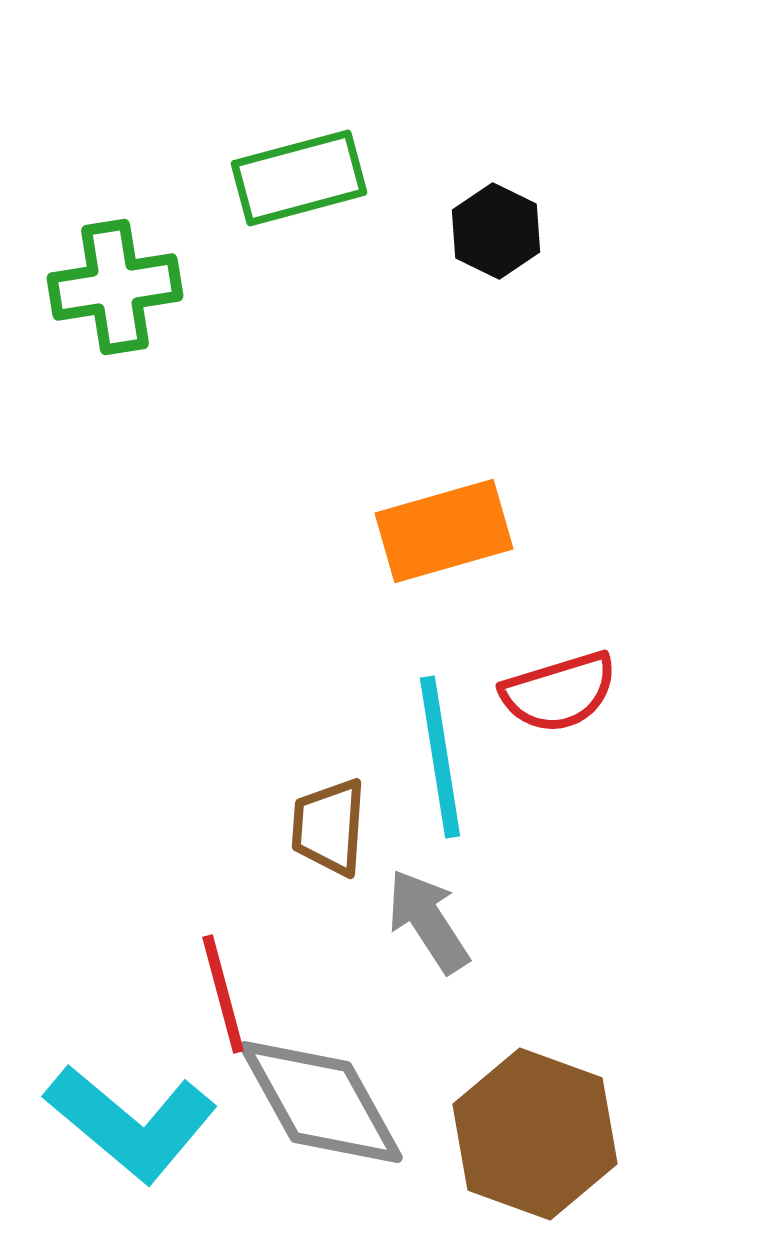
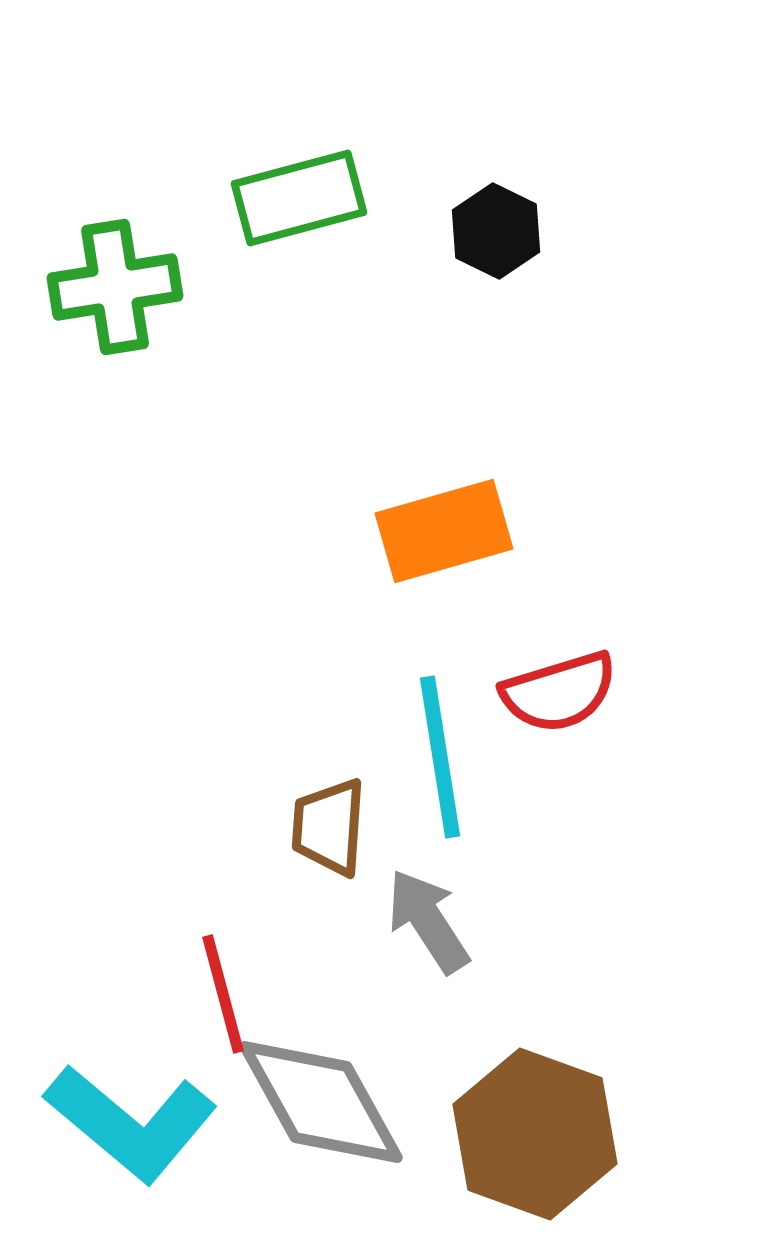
green rectangle: moved 20 px down
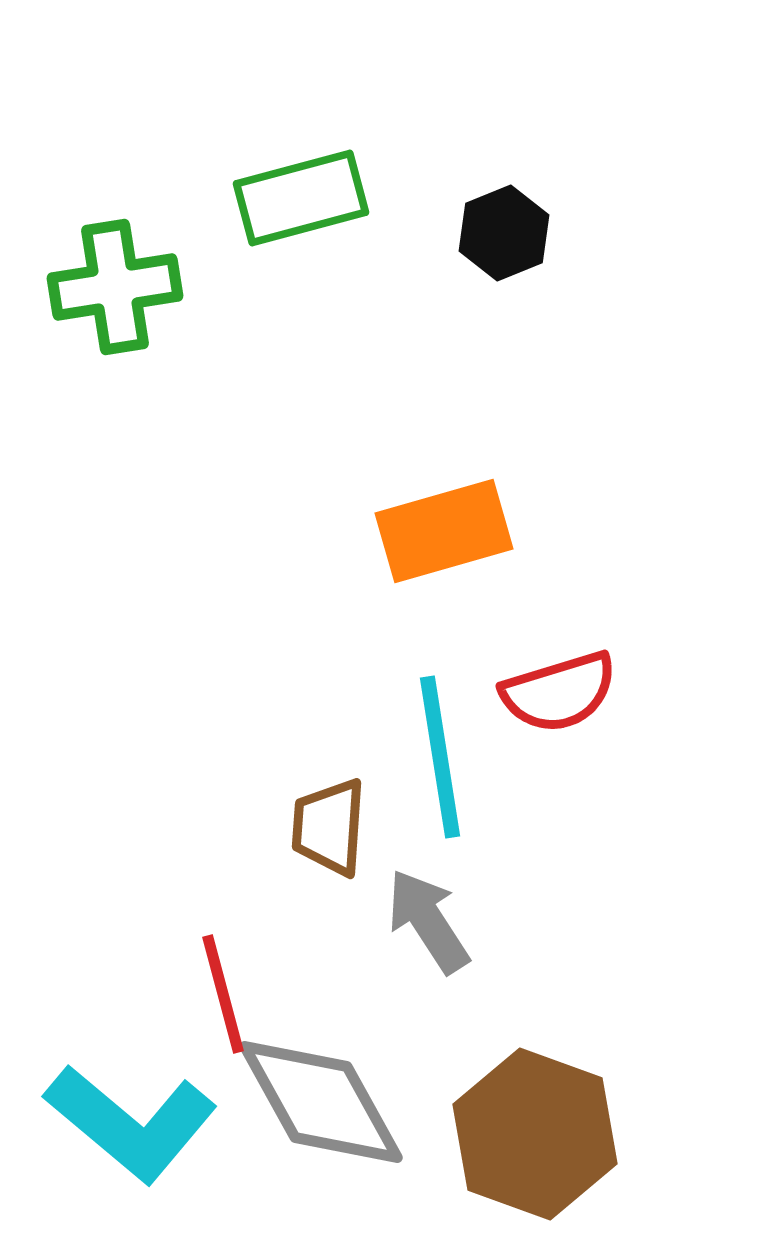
green rectangle: moved 2 px right
black hexagon: moved 8 px right, 2 px down; rotated 12 degrees clockwise
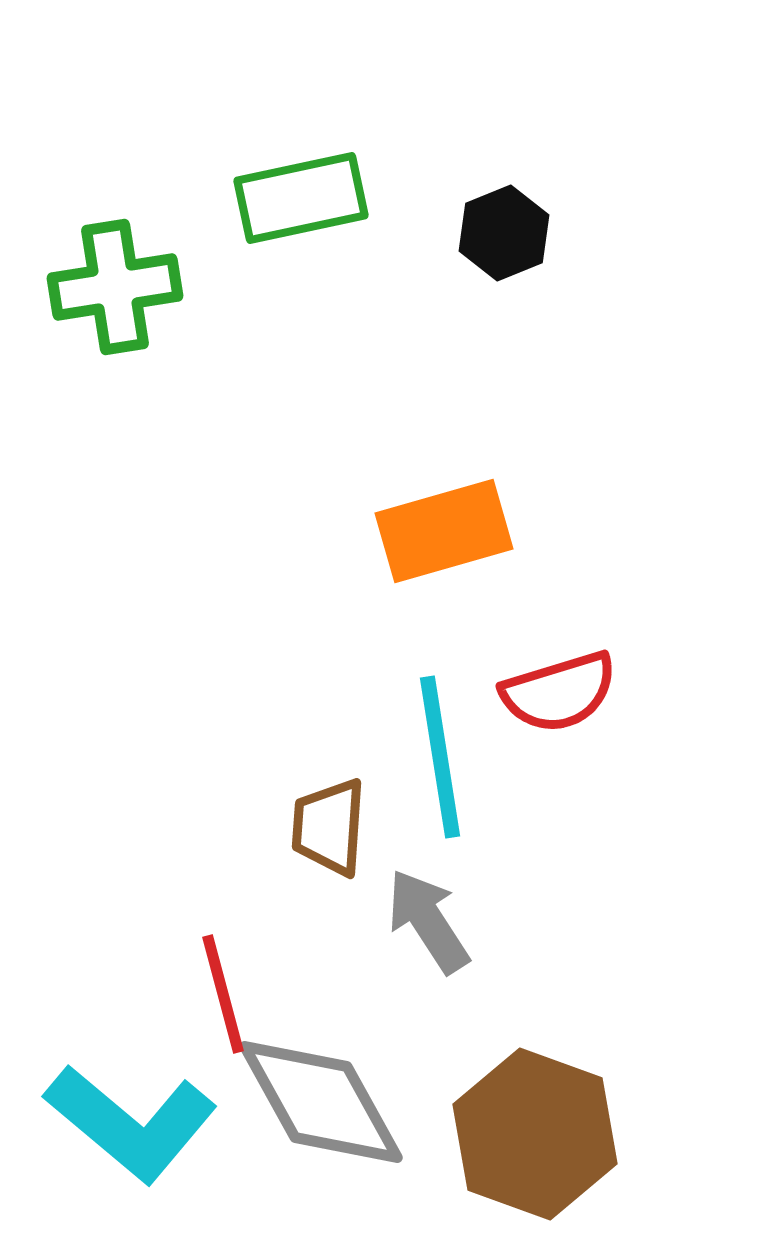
green rectangle: rotated 3 degrees clockwise
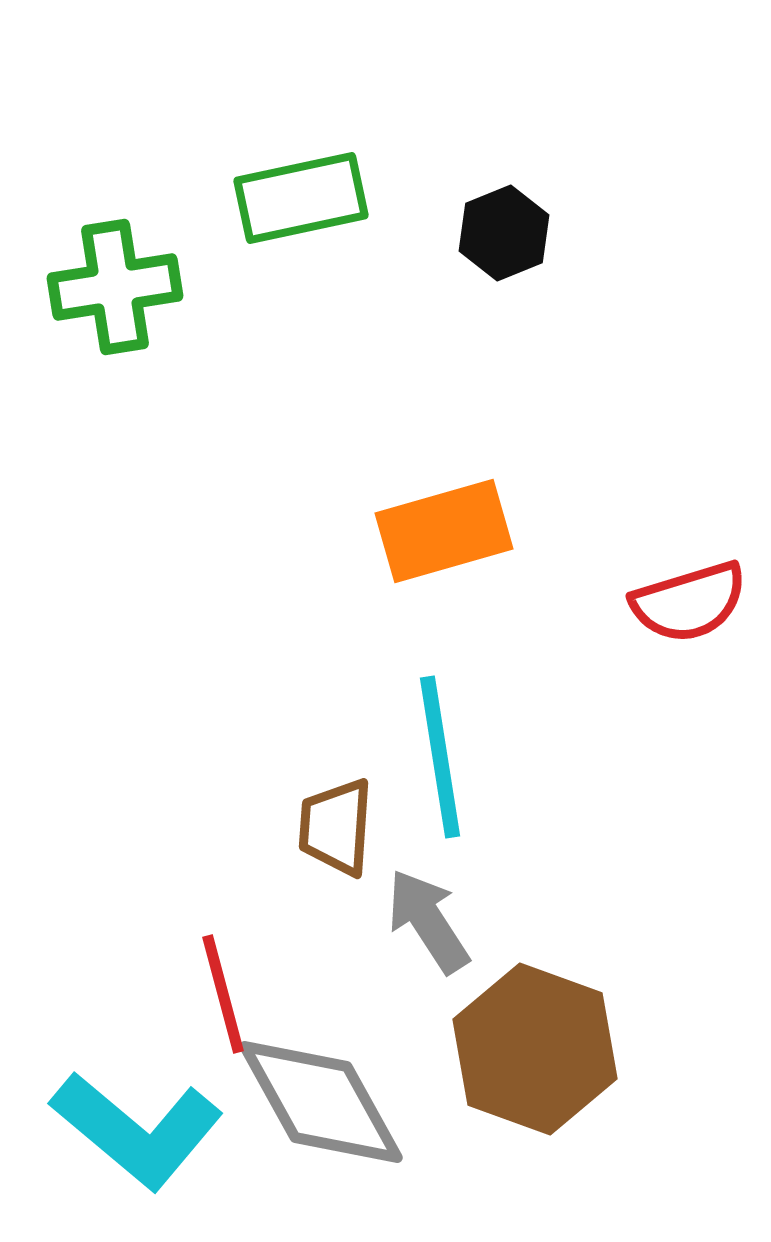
red semicircle: moved 130 px right, 90 px up
brown trapezoid: moved 7 px right
cyan L-shape: moved 6 px right, 7 px down
brown hexagon: moved 85 px up
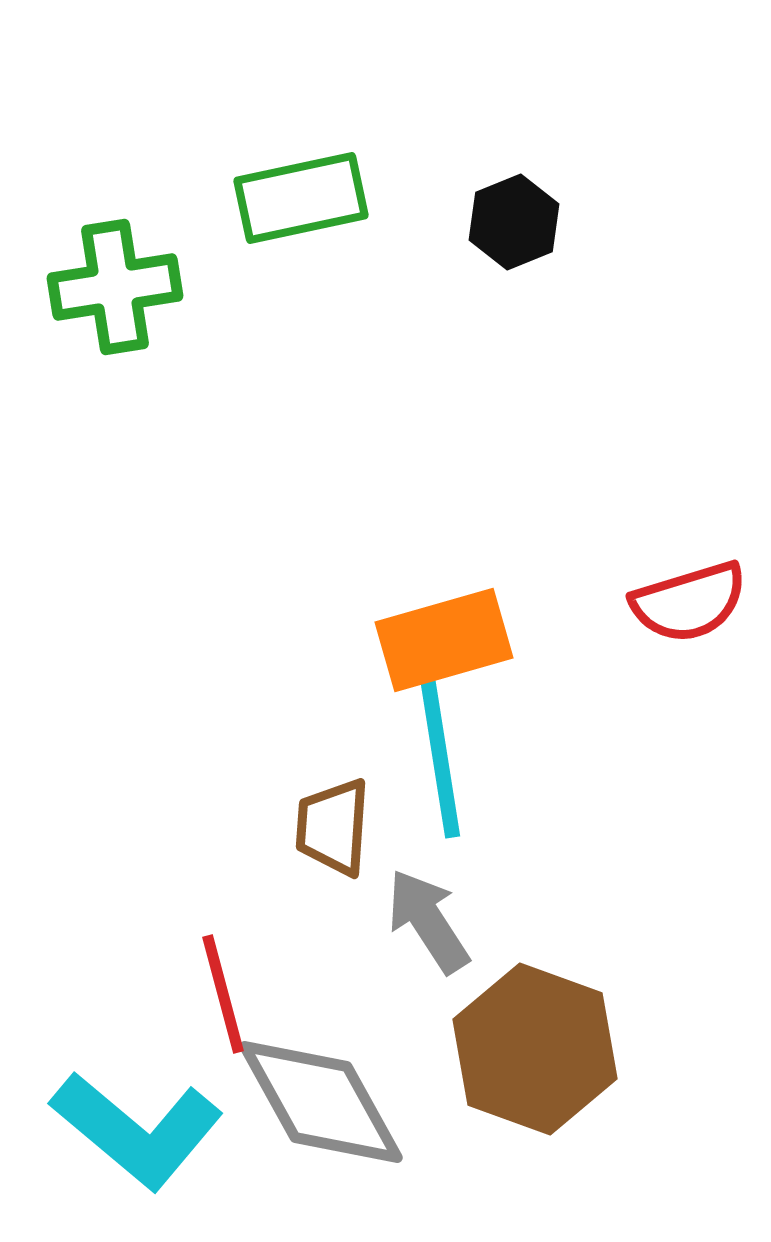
black hexagon: moved 10 px right, 11 px up
orange rectangle: moved 109 px down
brown trapezoid: moved 3 px left
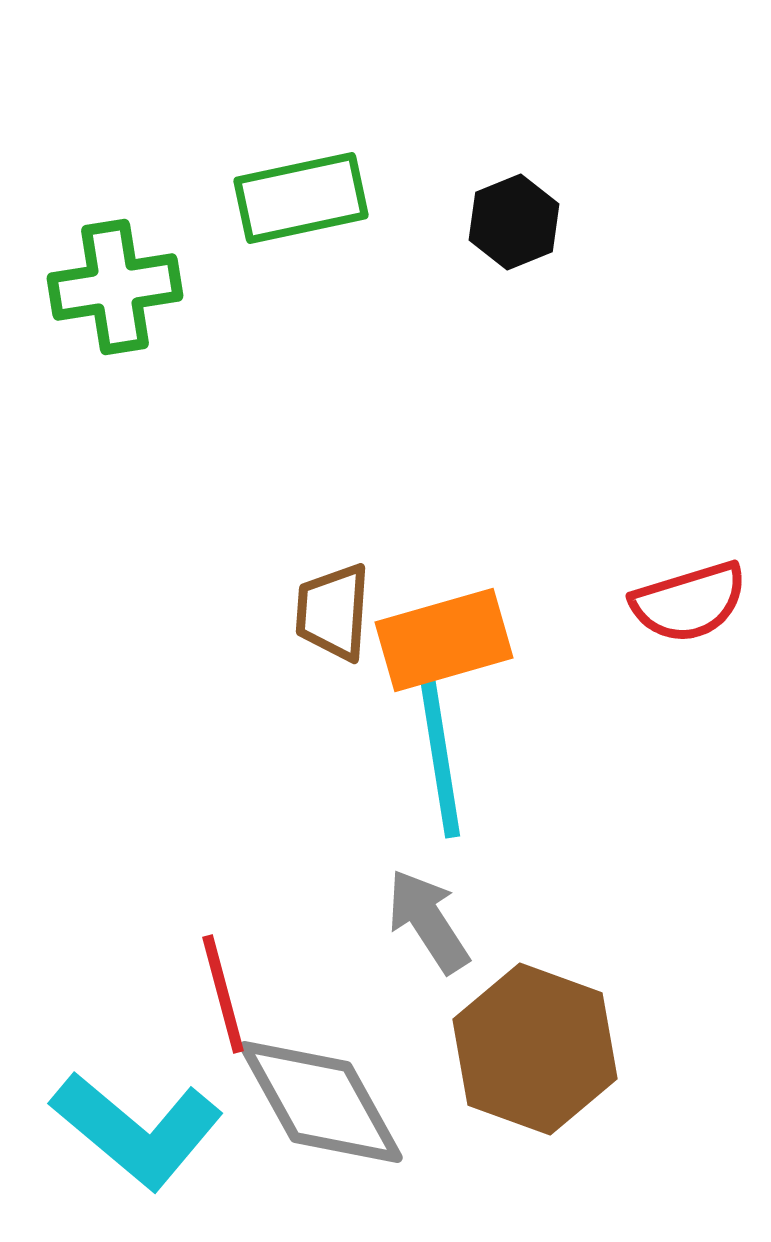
brown trapezoid: moved 215 px up
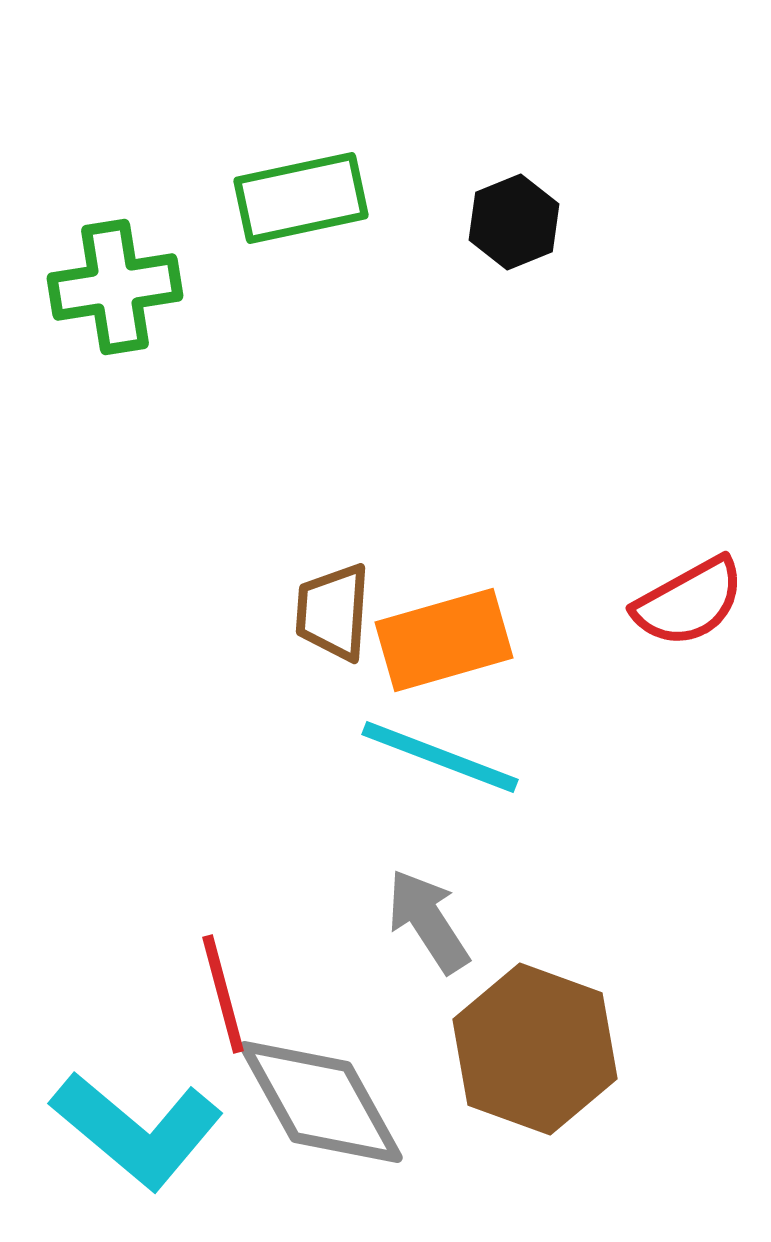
red semicircle: rotated 12 degrees counterclockwise
cyan line: rotated 60 degrees counterclockwise
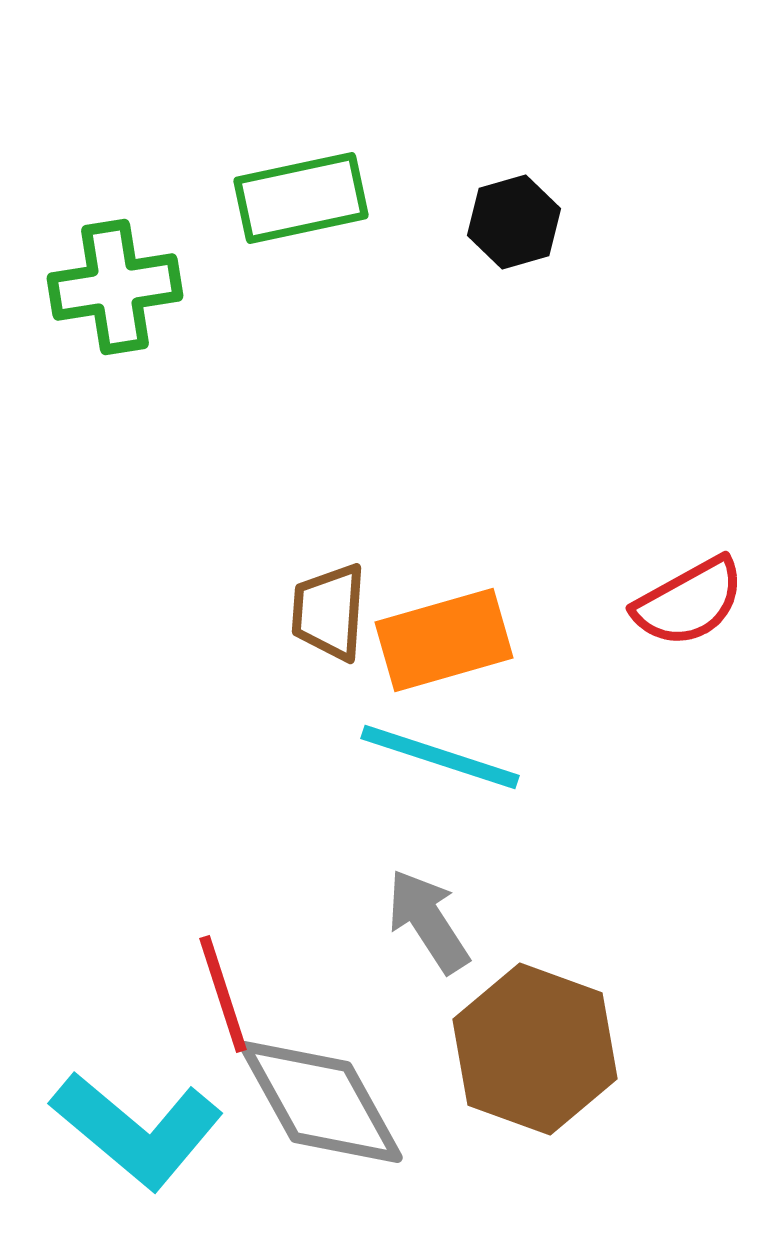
black hexagon: rotated 6 degrees clockwise
brown trapezoid: moved 4 px left
cyan line: rotated 3 degrees counterclockwise
red line: rotated 3 degrees counterclockwise
